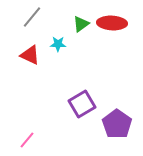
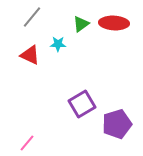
red ellipse: moved 2 px right
purple pentagon: rotated 20 degrees clockwise
pink line: moved 3 px down
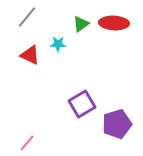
gray line: moved 5 px left
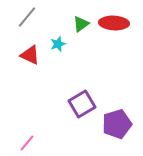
cyan star: rotated 21 degrees counterclockwise
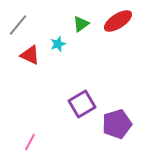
gray line: moved 9 px left, 8 px down
red ellipse: moved 4 px right, 2 px up; rotated 36 degrees counterclockwise
pink line: moved 3 px right, 1 px up; rotated 12 degrees counterclockwise
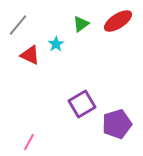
cyan star: moved 2 px left; rotated 14 degrees counterclockwise
pink line: moved 1 px left
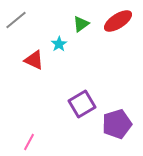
gray line: moved 2 px left, 5 px up; rotated 10 degrees clockwise
cyan star: moved 3 px right
red triangle: moved 4 px right, 5 px down
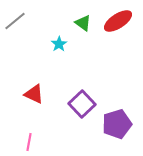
gray line: moved 1 px left, 1 px down
green triangle: moved 2 px right, 1 px up; rotated 48 degrees counterclockwise
red triangle: moved 34 px down
purple square: rotated 12 degrees counterclockwise
pink line: rotated 18 degrees counterclockwise
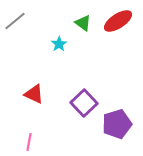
purple square: moved 2 px right, 1 px up
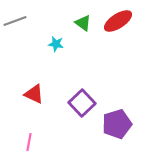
gray line: rotated 20 degrees clockwise
cyan star: moved 3 px left; rotated 28 degrees counterclockwise
purple square: moved 2 px left
